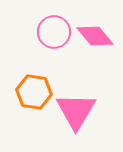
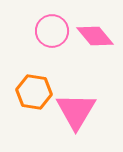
pink circle: moved 2 px left, 1 px up
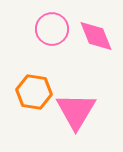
pink circle: moved 2 px up
pink diamond: moved 1 px right; rotated 18 degrees clockwise
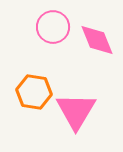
pink circle: moved 1 px right, 2 px up
pink diamond: moved 1 px right, 4 px down
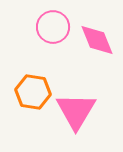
orange hexagon: moved 1 px left
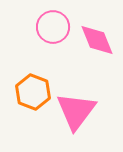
orange hexagon: rotated 12 degrees clockwise
pink triangle: rotated 6 degrees clockwise
